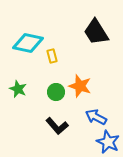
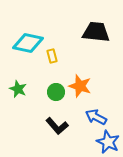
black trapezoid: rotated 128 degrees clockwise
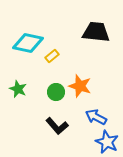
yellow rectangle: rotated 64 degrees clockwise
blue star: moved 1 px left
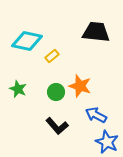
cyan diamond: moved 1 px left, 2 px up
blue arrow: moved 2 px up
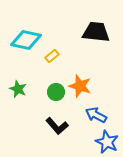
cyan diamond: moved 1 px left, 1 px up
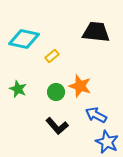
cyan diamond: moved 2 px left, 1 px up
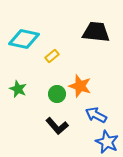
green circle: moved 1 px right, 2 px down
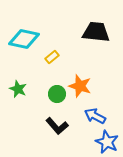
yellow rectangle: moved 1 px down
blue arrow: moved 1 px left, 1 px down
